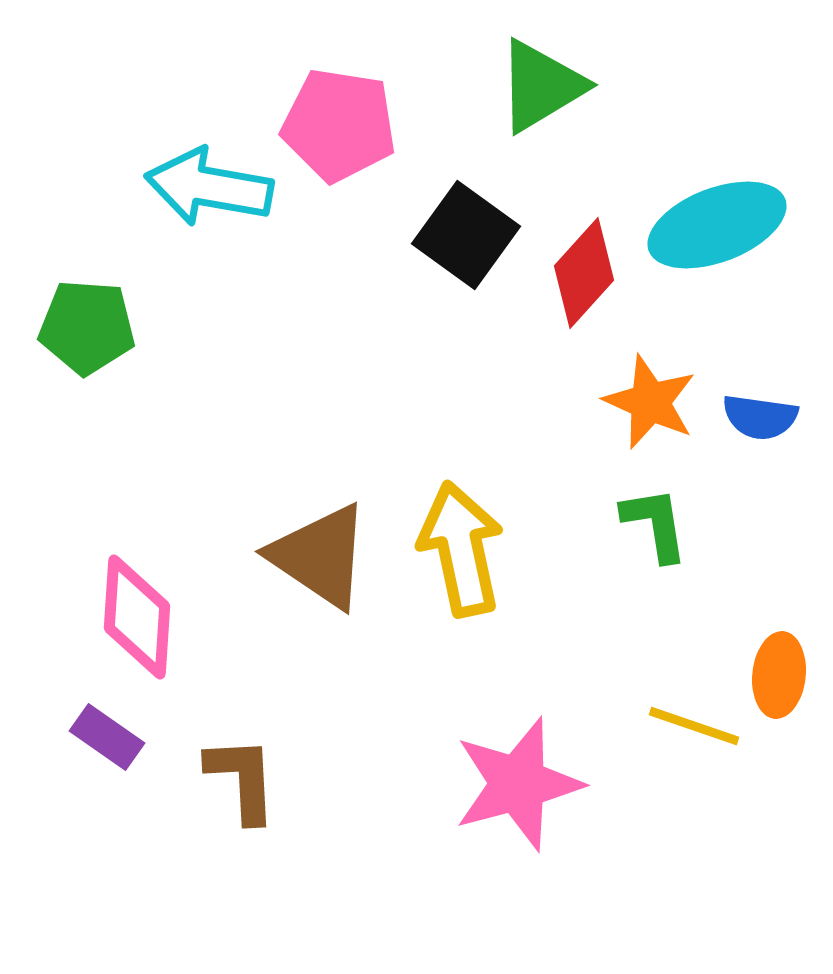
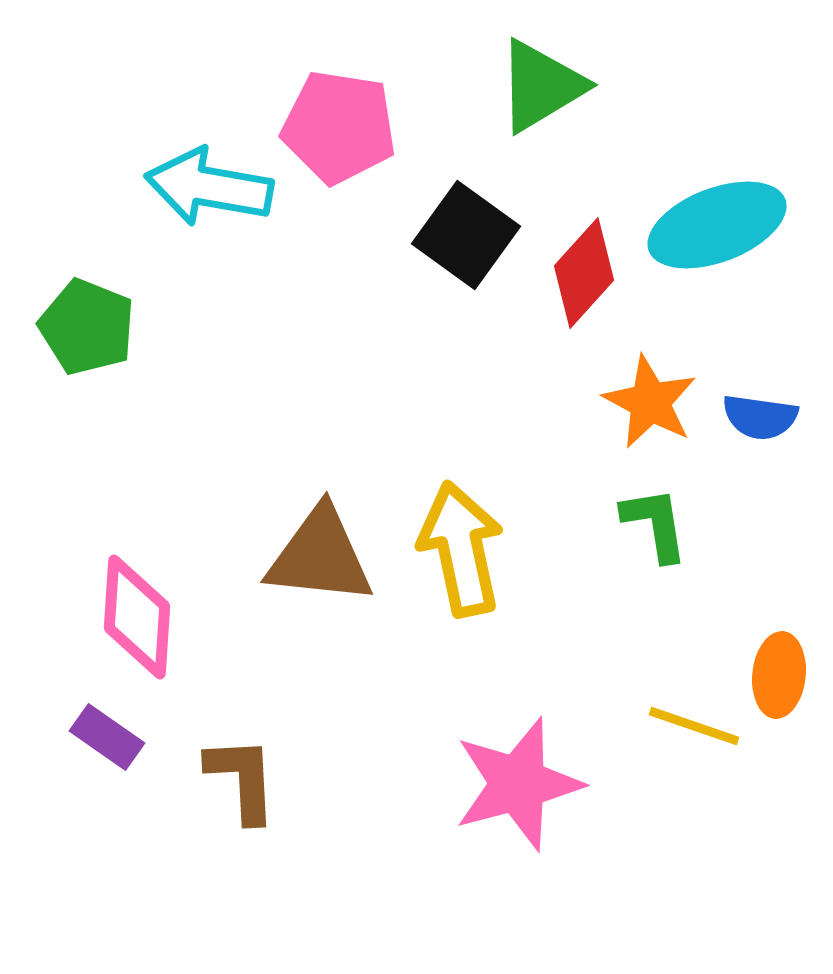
pink pentagon: moved 2 px down
green pentagon: rotated 18 degrees clockwise
orange star: rotated 4 degrees clockwise
brown triangle: rotated 28 degrees counterclockwise
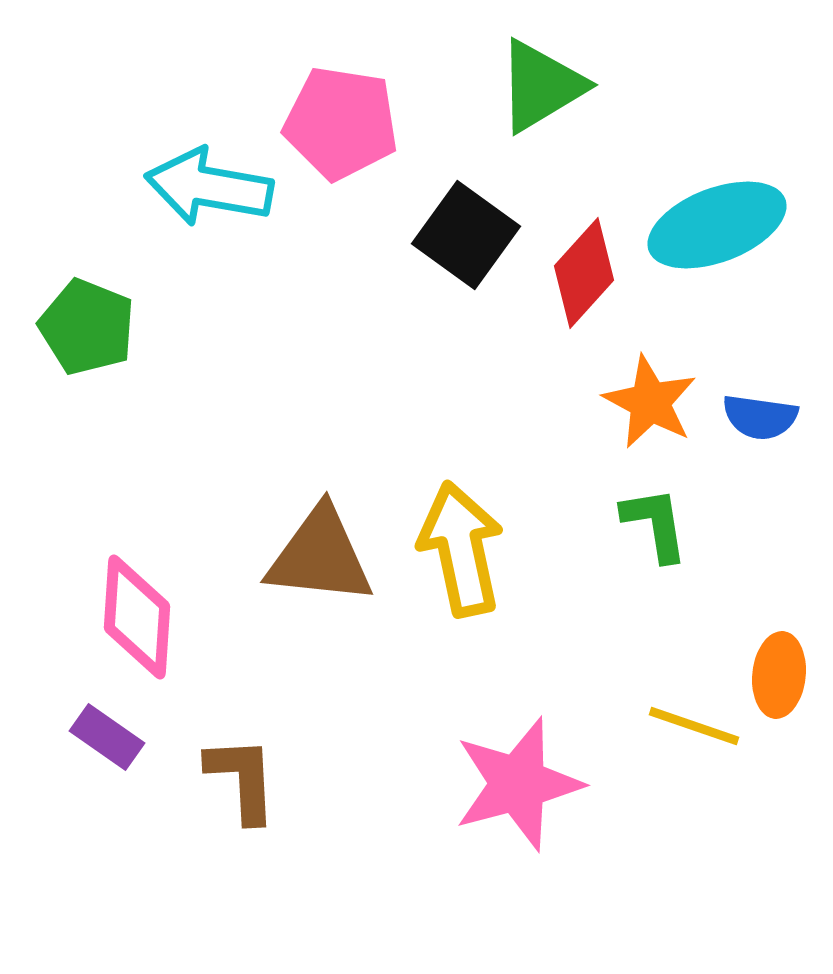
pink pentagon: moved 2 px right, 4 px up
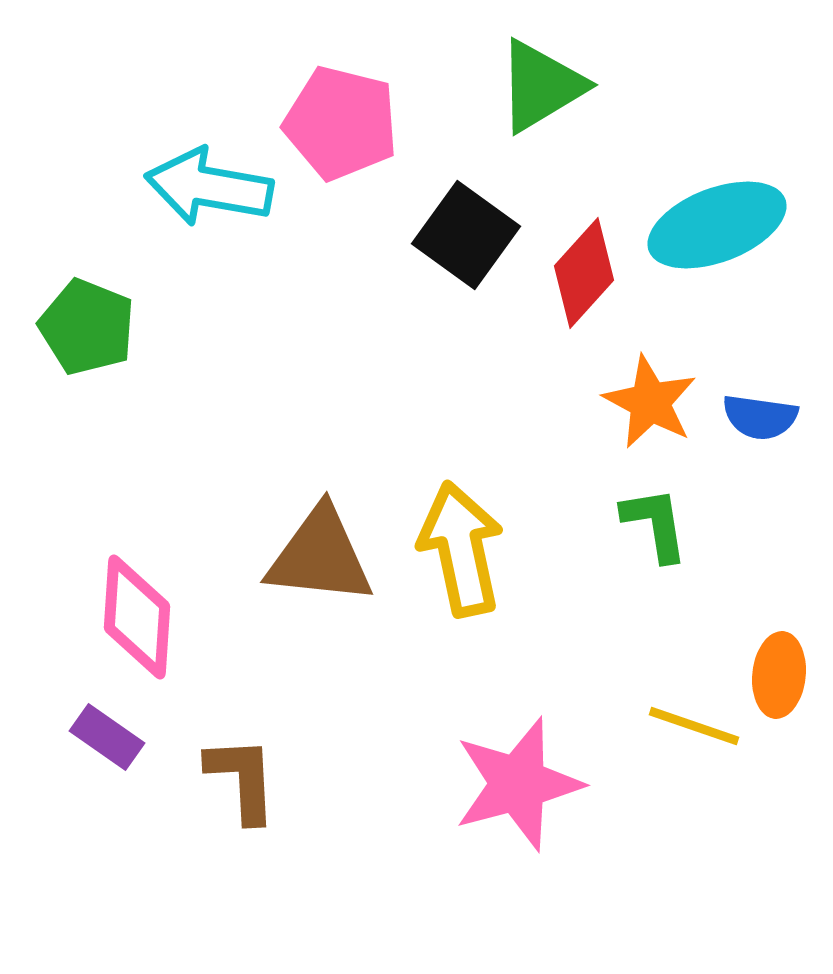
pink pentagon: rotated 5 degrees clockwise
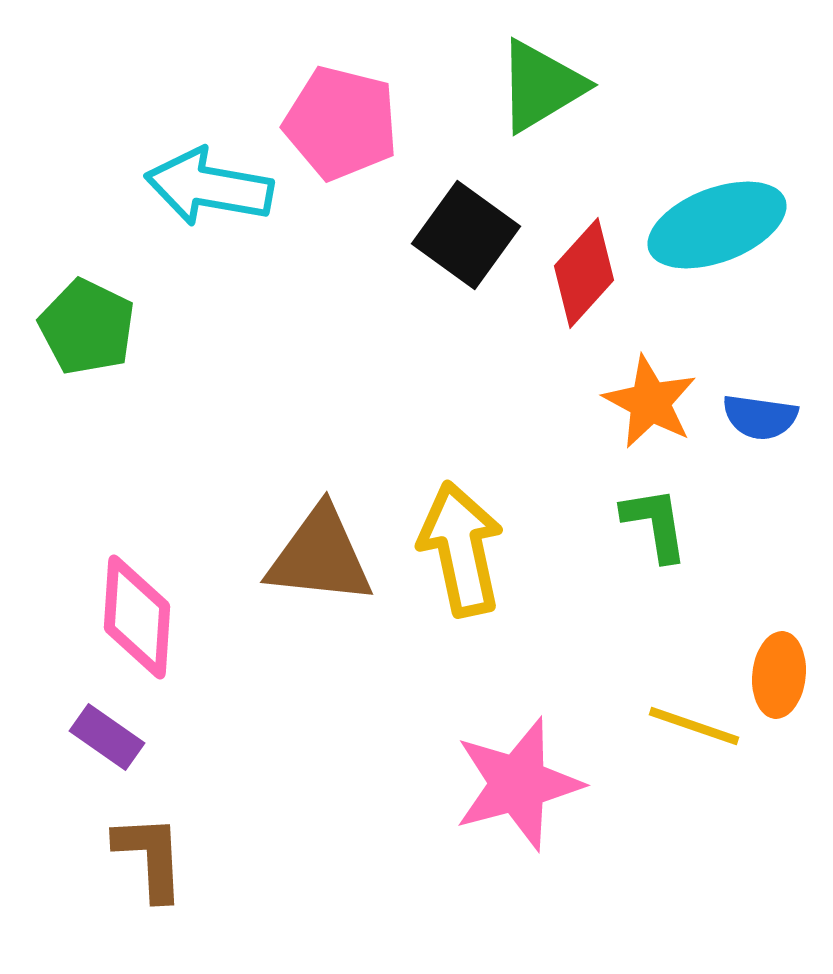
green pentagon: rotated 4 degrees clockwise
brown L-shape: moved 92 px left, 78 px down
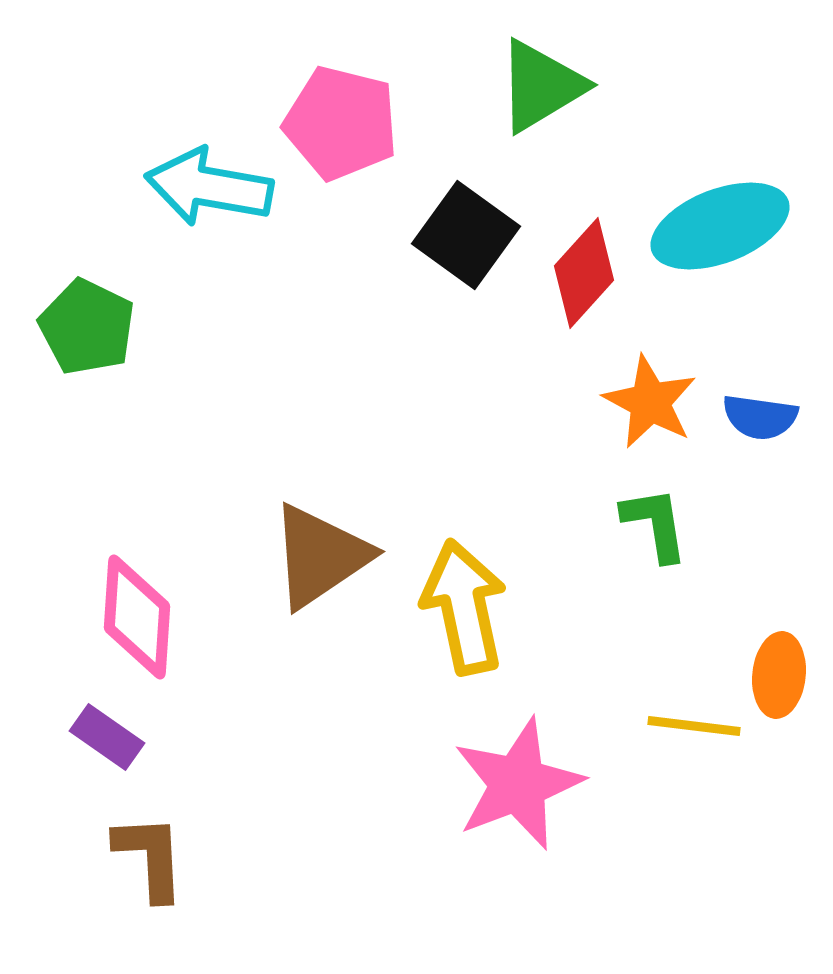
cyan ellipse: moved 3 px right, 1 px down
yellow arrow: moved 3 px right, 58 px down
brown triangle: rotated 40 degrees counterclockwise
yellow line: rotated 12 degrees counterclockwise
pink star: rotated 6 degrees counterclockwise
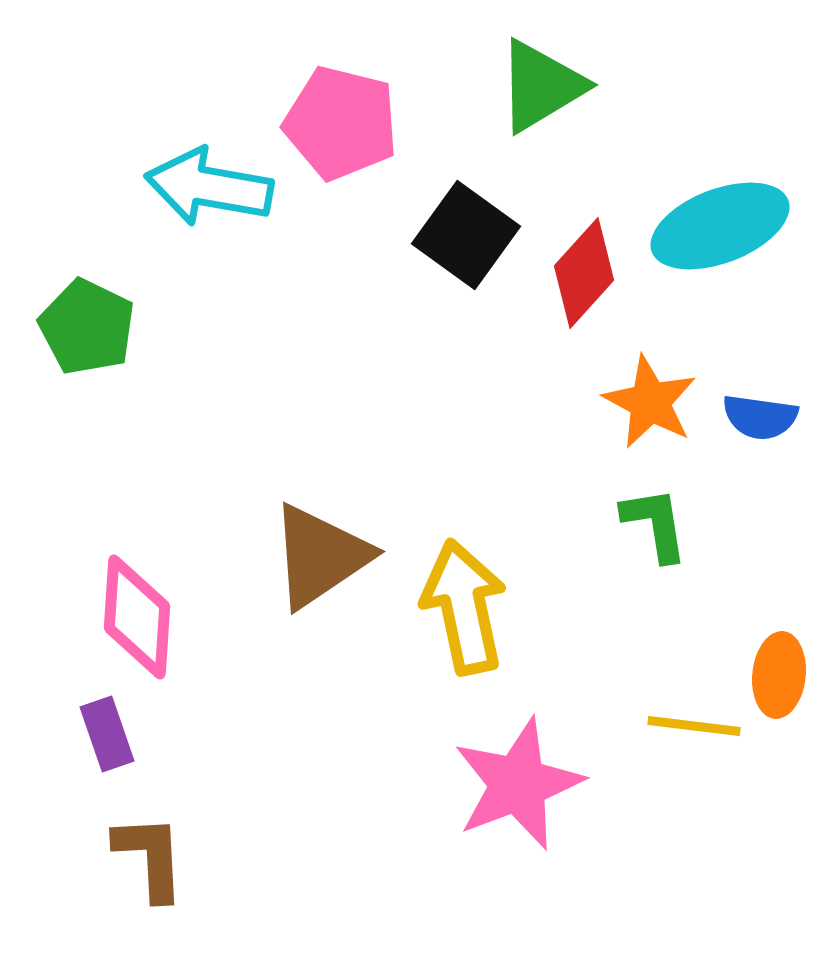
purple rectangle: moved 3 px up; rotated 36 degrees clockwise
